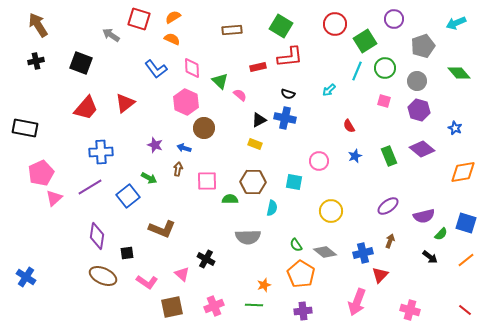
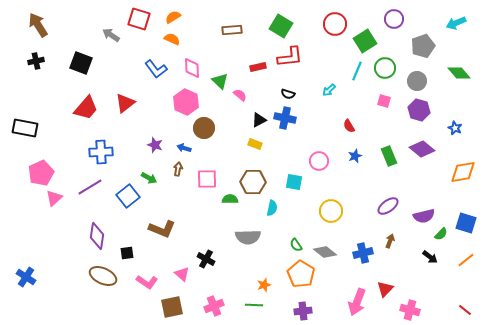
pink square at (207, 181): moved 2 px up
red triangle at (380, 275): moved 5 px right, 14 px down
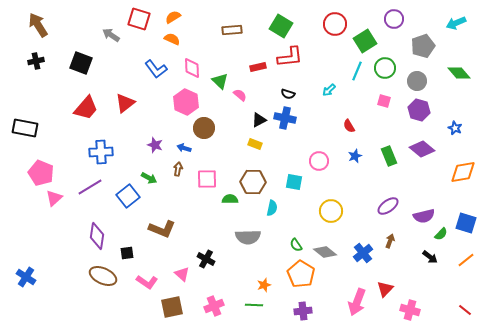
pink pentagon at (41, 173): rotated 25 degrees counterclockwise
blue cross at (363, 253): rotated 24 degrees counterclockwise
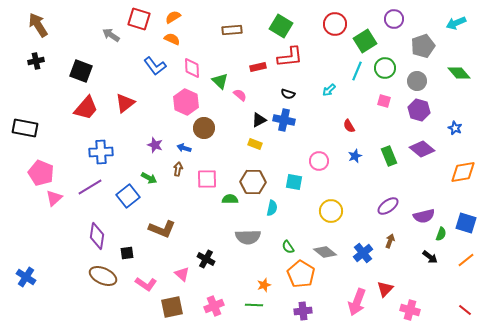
black square at (81, 63): moved 8 px down
blue L-shape at (156, 69): moved 1 px left, 3 px up
blue cross at (285, 118): moved 1 px left, 2 px down
green semicircle at (441, 234): rotated 24 degrees counterclockwise
green semicircle at (296, 245): moved 8 px left, 2 px down
pink L-shape at (147, 282): moved 1 px left, 2 px down
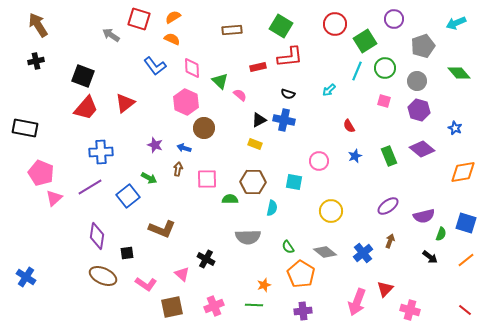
black square at (81, 71): moved 2 px right, 5 px down
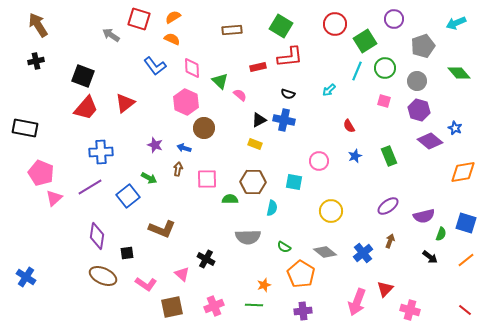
purple diamond at (422, 149): moved 8 px right, 8 px up
green semicircle at (288, 247): moved 4 px left; rotated 24 degrees counterclockwise
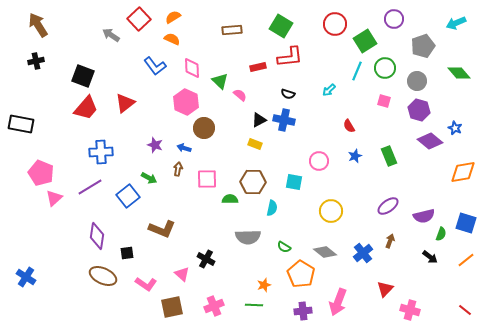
red square at (139, 19): rotated 30 degrees clockwise
black rectangle at (25, 128): moved 4 px left, 4 px up
pink arrow at (357, 302): moved 19 px left
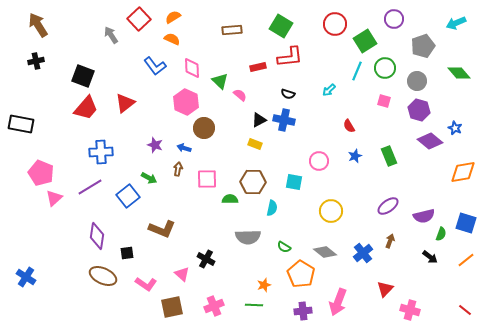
gray arrow at (111, 35): rotated 24 degrees clockwise
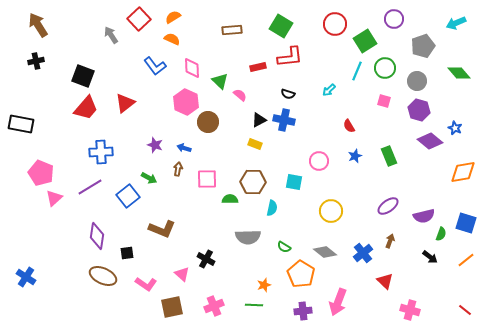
brown circle at (204, 128): moved 4 px right, 6 px up
red triangle at (385, 289): moved 8 px up; rotated 30 degrees counterclockwise
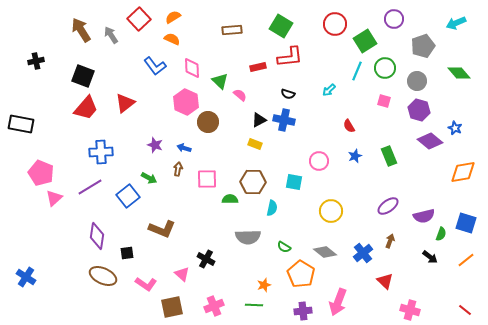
brown arrow at (38, 25): moved 43 px right, 5 px down
